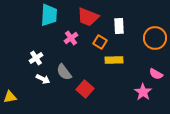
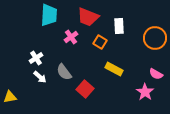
pink cross: moved 1 px up
yellow rectangle: moved 9 px down; rotated 30 degrees clockwise
white arrow: moved 3 px left, 2 px up; rotated 16 degrees clockwise
pink star: moved 2 px right
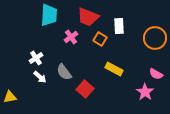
orange square: moved 3 px up
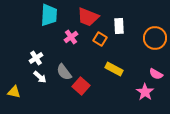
red square: moved 4 px left, 3 px up
yellow triangle: moved 4 px right, 5 px up; rotated 24 degrees clockwise
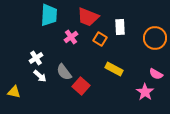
white rectangle: moved 1 px right, 1 px down
white arrow: moved 1 px up
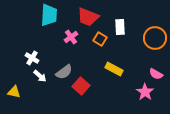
white cross: moved 4 px left; rotated 24 degrees counterclockwise
gray semicircle: rotated 90 degrees counterclockwise
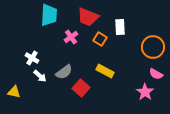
orange circle: moved 2 px left, 9 px down
yellow rectangle: moved 9 px left, 2 px down
red square: moved 2 px down
